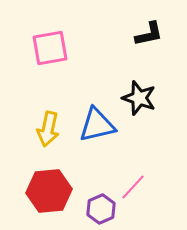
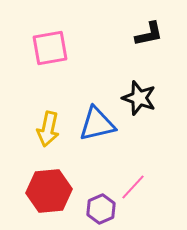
blue triangle: moved 1 px up
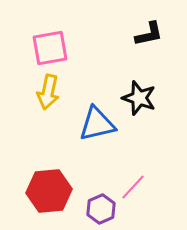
yellow arrow: moved 37 px up
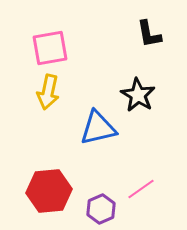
black L-shape: rotated 92 degrees clockwise
black star: moved 1 px left, 3 px up; rotated 12 degrees clockwise
blue triangle: moved 1 px right, 4 px down
pink line: moved 8 px right, 2 px down; rotated 12 degrees clockwise
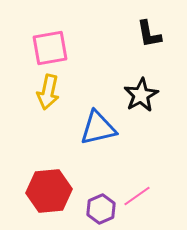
black star: moved 3 px right; rotated 12 degrees clockwise
pink line: moved 4 px left, 7 px down
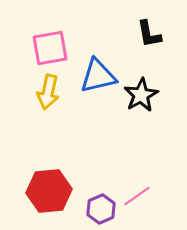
blue triangle: moved 52 px up
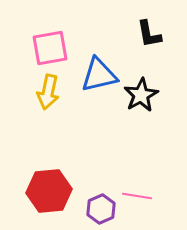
blue triangle: moved 1 px right, 1 px up
pink line: rotated 44 degrees clockwise
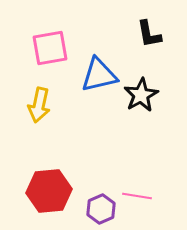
yellow arrow: moved 9 px left, 13 px down
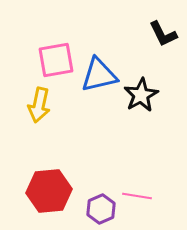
black L-shape: moved 14 px right; rotated 16 degrees counterclockwise
pink square: moved 6 px right, 12 px down
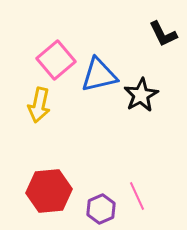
pink square: rotated 30 degrees counterclockwise
pink line: rotated 56 degrees clockwise
